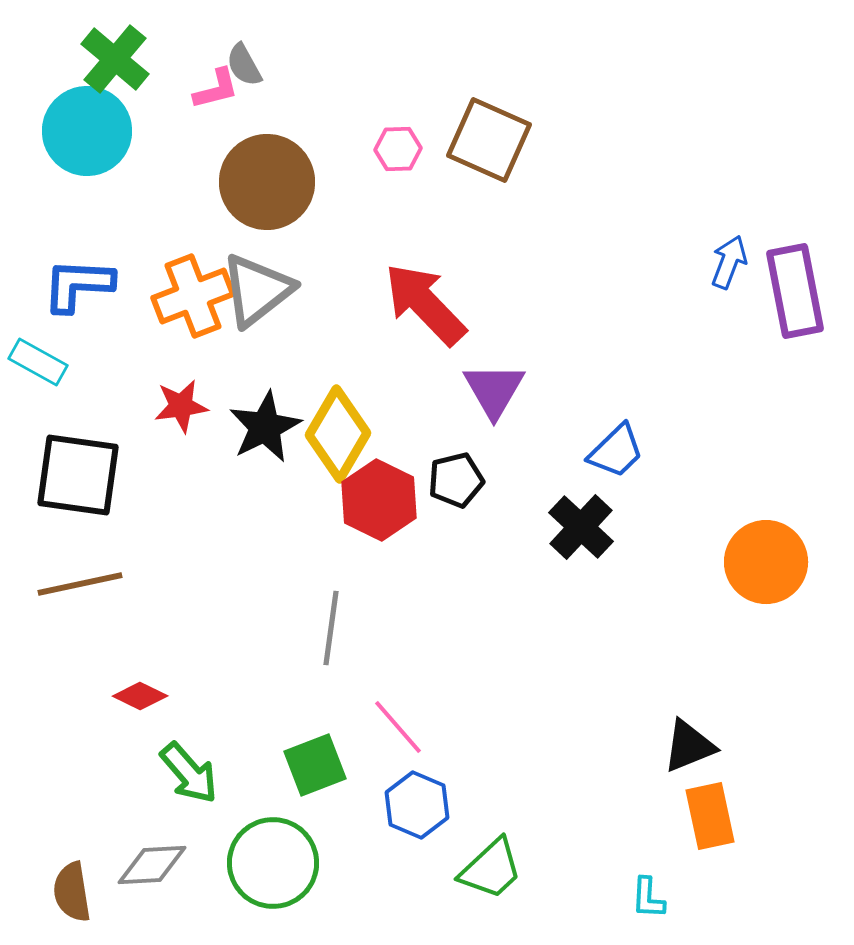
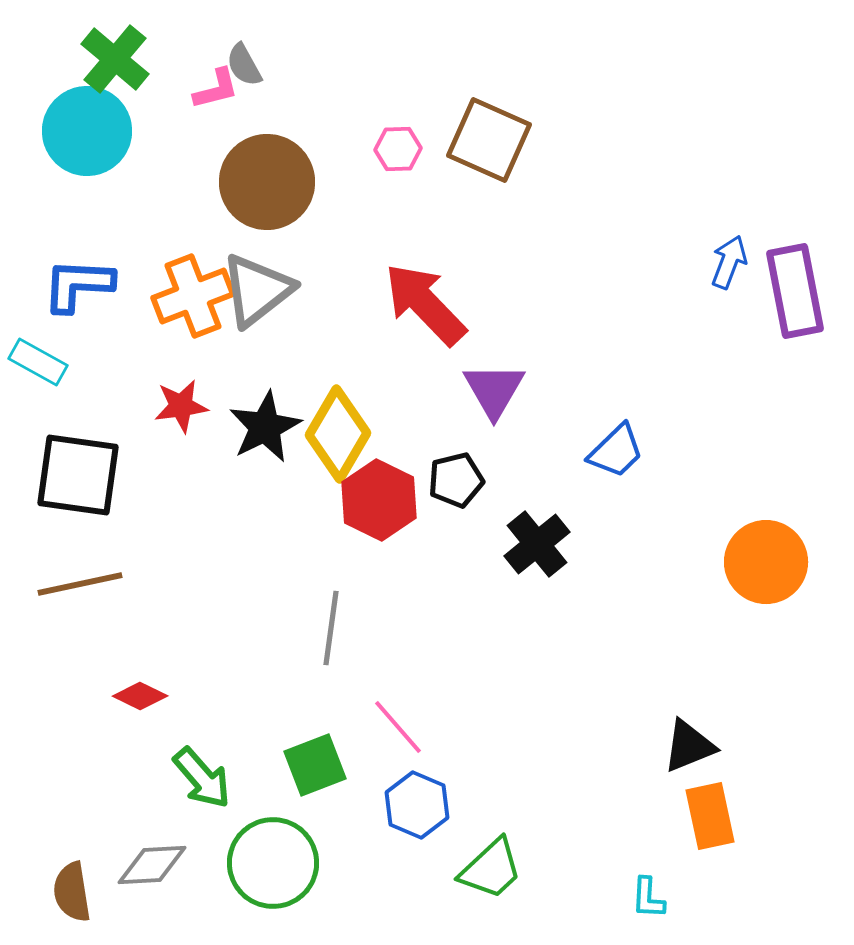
black cross: moved 44 px left, 17 px down; rotated 8 degrees clockwise
green arrow: moved 13 px right, 5 px down
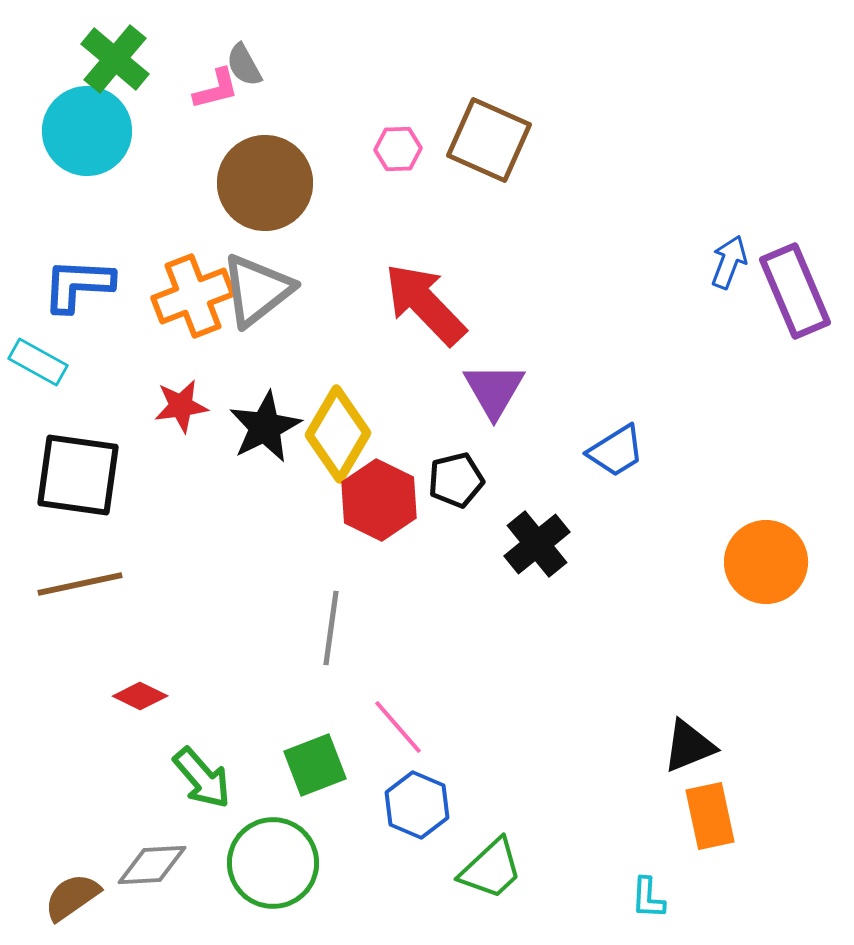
brown circle: moved 2 px left, 1 px down
purple rectangle: rotated 12 degrees counterclockwise
blue trapezoid: rotated 12 degrees clockwise
brown semicircle: moved 5 px down; rotated 64 degrees clockwise
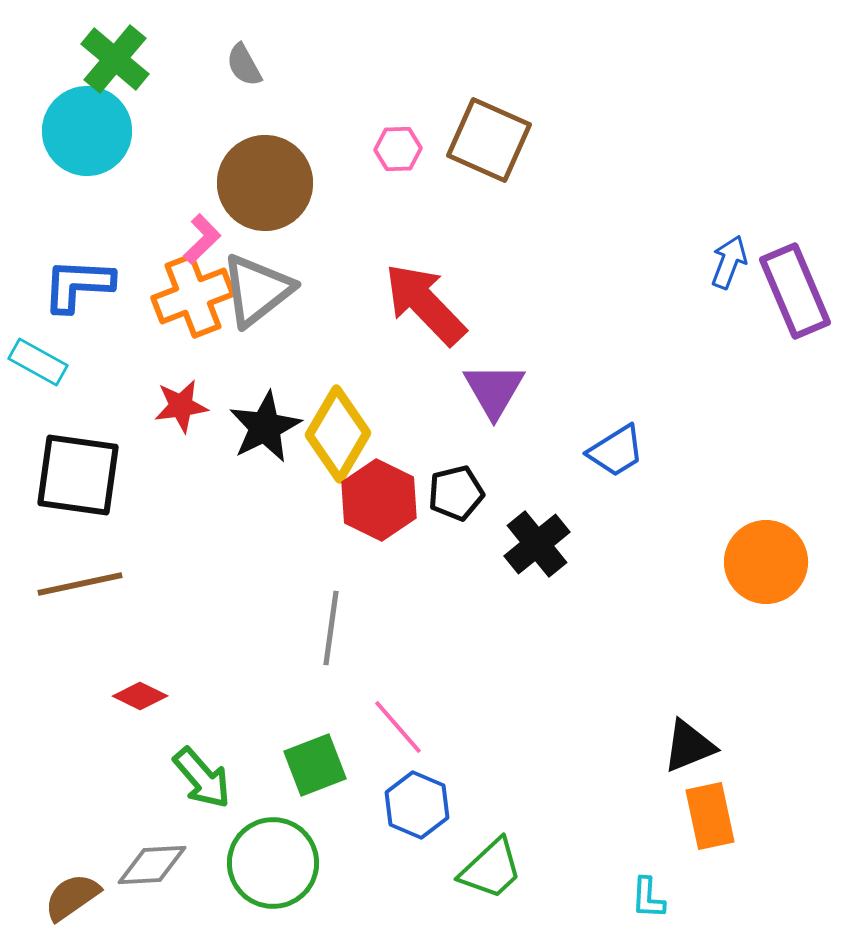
pink L-shape: moved 14 px left, 150 px down; rotated 30 degrees counterclockwise
black pentagon: moved 13 px down
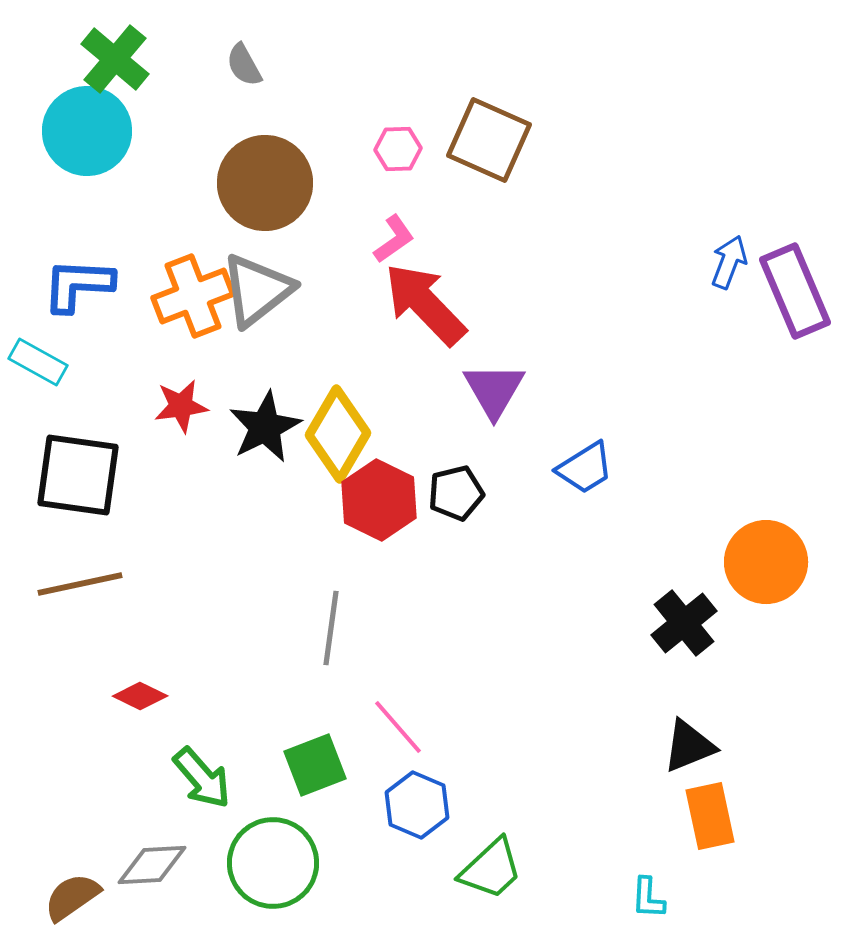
pink L-shape: moved 192 px right; rotated 9 degrees clockwise
blue trapezoid: moved 31 px left, 17 px down
black cross: moved 147 px right, 79 px down
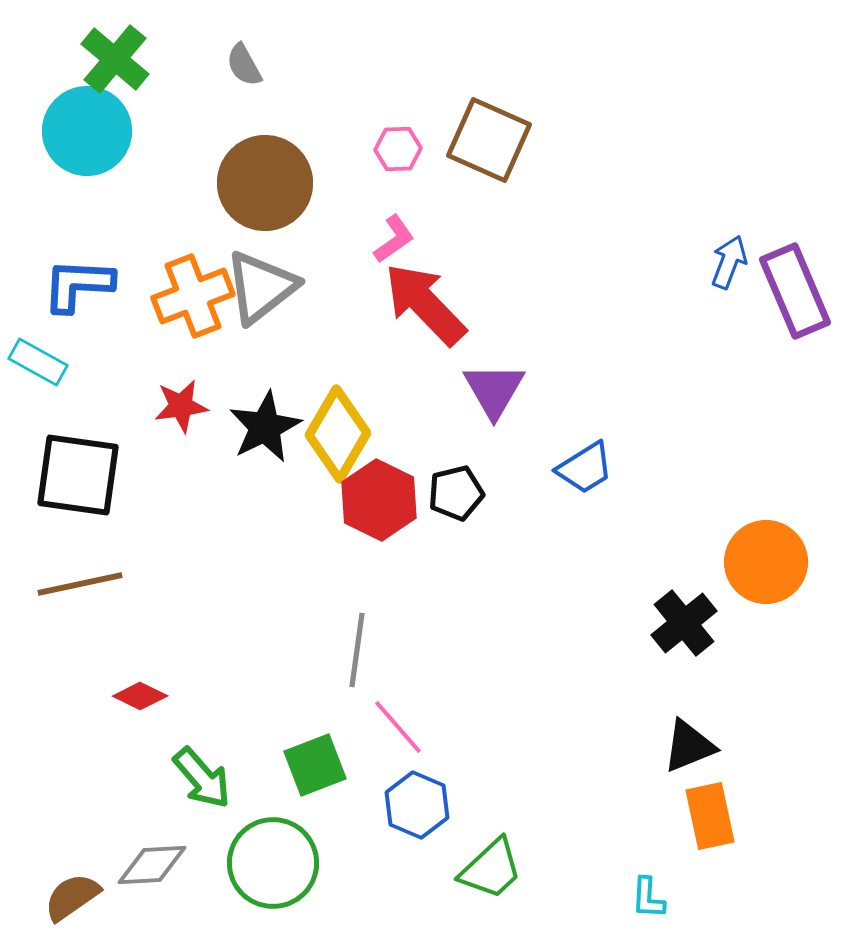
gray triangle: moved 4 px right, 3 px up
gray line: moved 26 px right, 22 px down
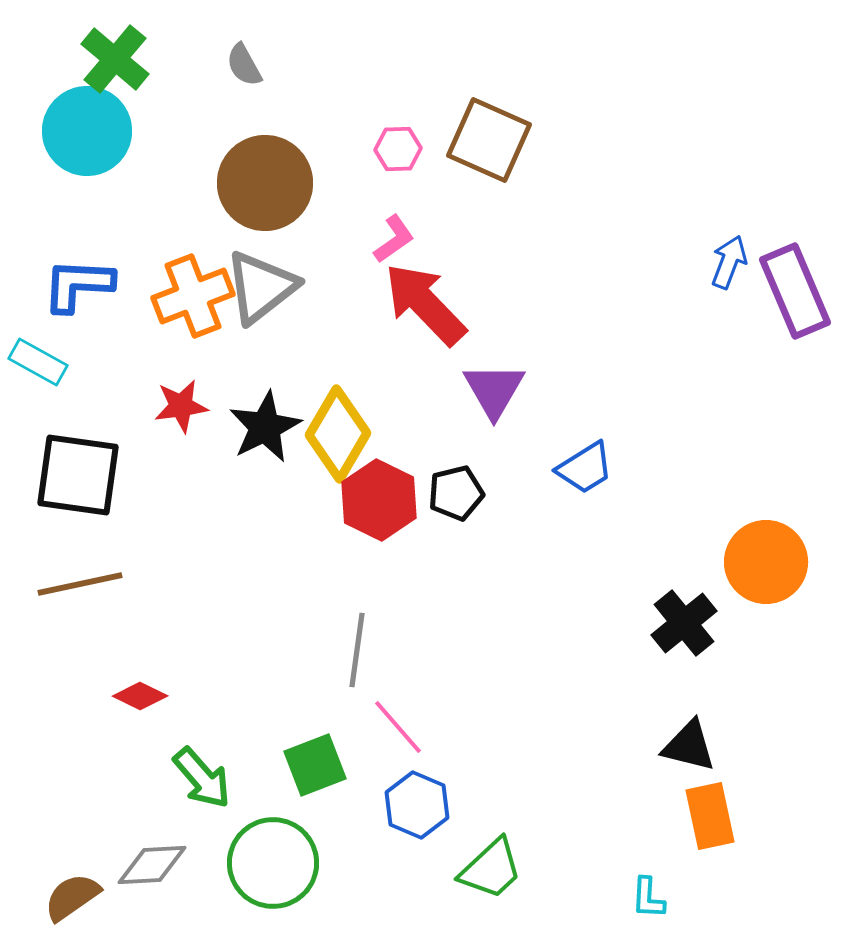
black triangle: rotated 36 degrees clockwise
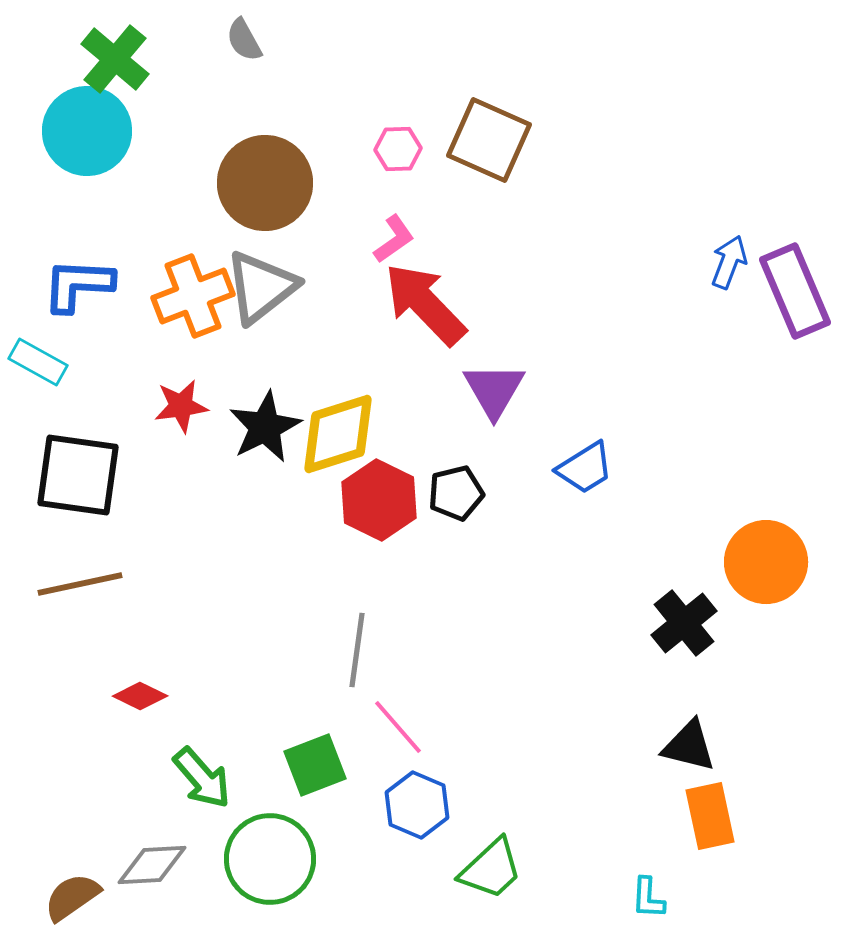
gray semicircle: moved 25 px up
yellow diamond: rotated 42 degrees clockwise
green circle: moved 3 px left, 4 px up
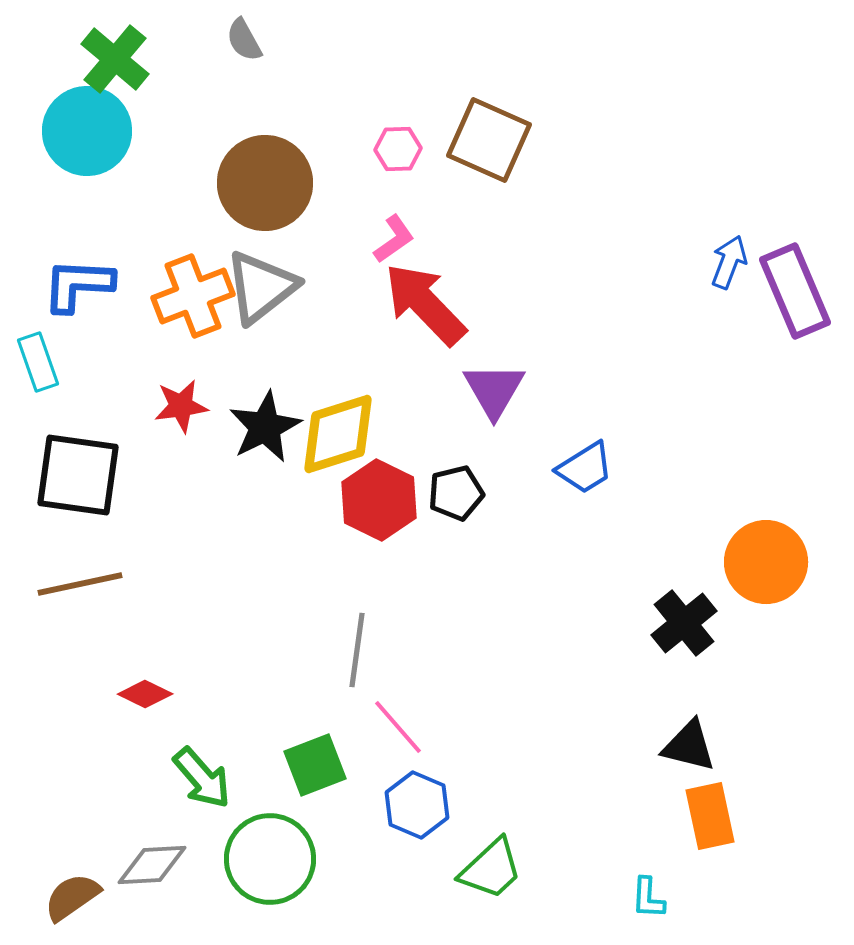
cyan rectangle: rotated 42 degrees clockwise
red diamond: moved 5 px right, 2 px up
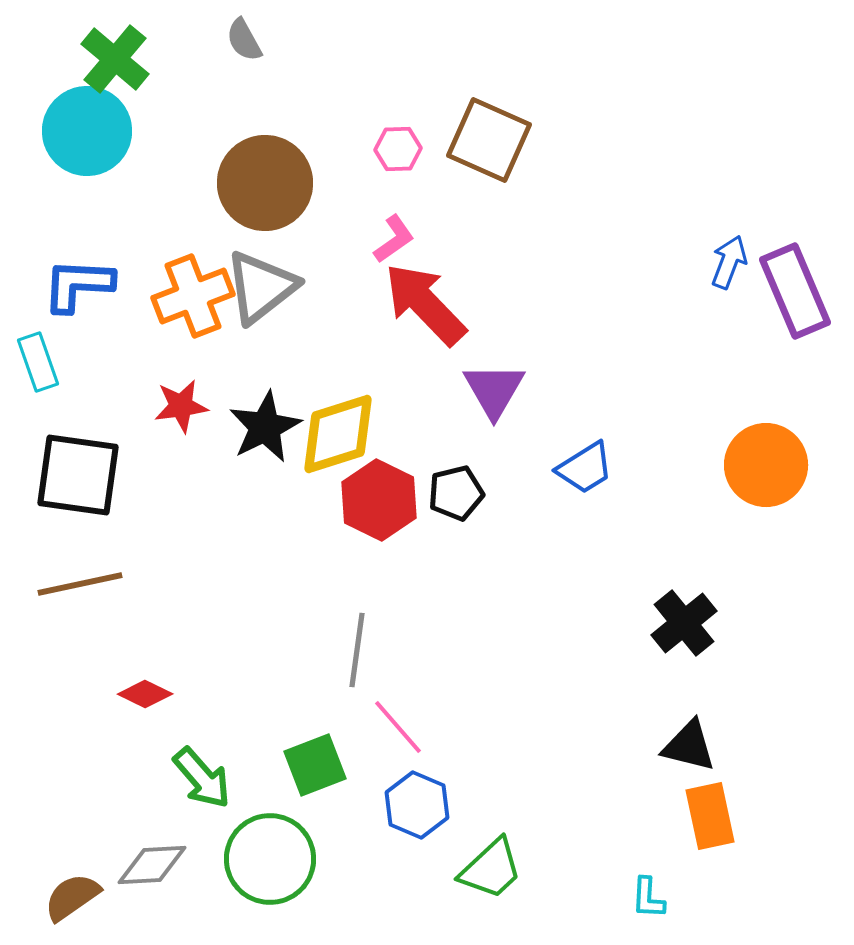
orange circle: moved 97 px up
